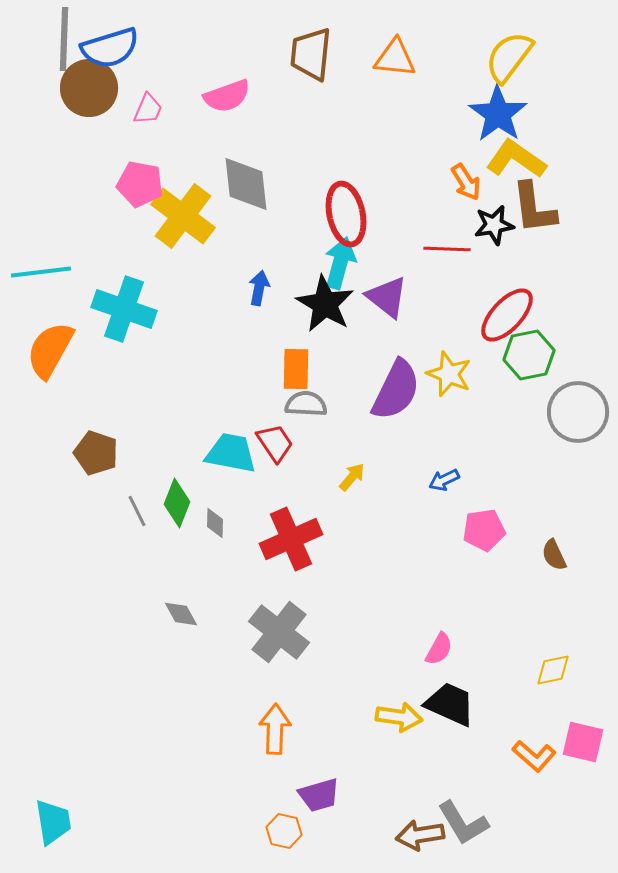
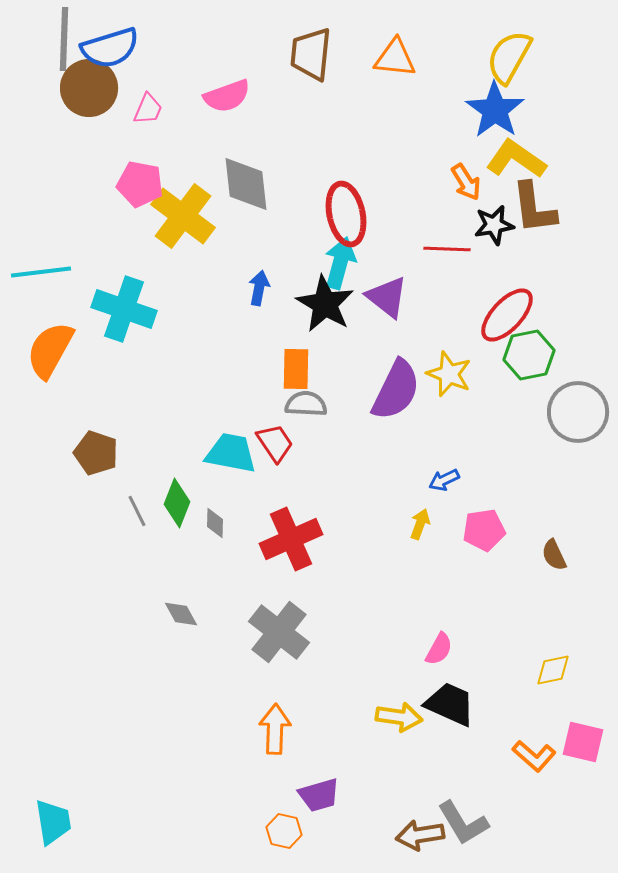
yellow semicircle at (509, 57): rotated 8 degrees counterclockwise
blue star at (498, 114): moved 3 px left, 4 px up
yellow arrow at (352, 477): moved 68 px right, 47 px down; rotated 20 degrees counterclockwise
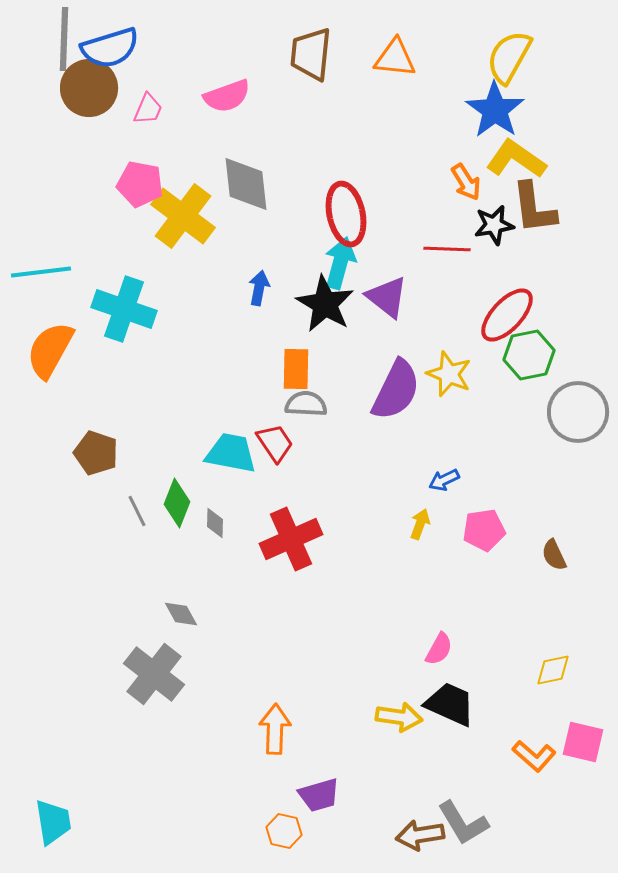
gray cross at (279, 632): moved 125 px left, 42 px down
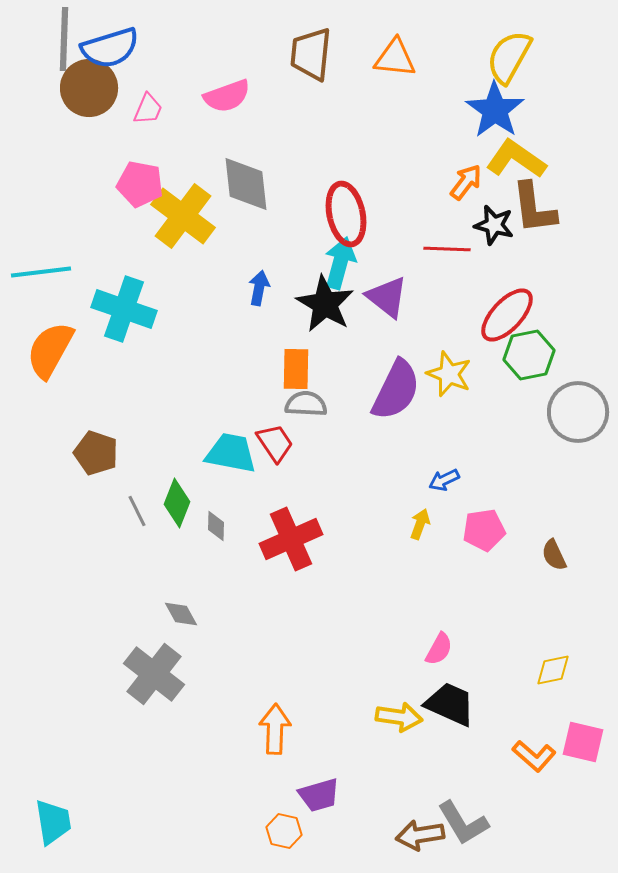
orange arrow at (466, 182): rotated 111 degrees counterclockwise
black star at (494, 225): rotated 24 degrees clockwise
gray diamond at (215, 523): moved 1 px right, 3 px down
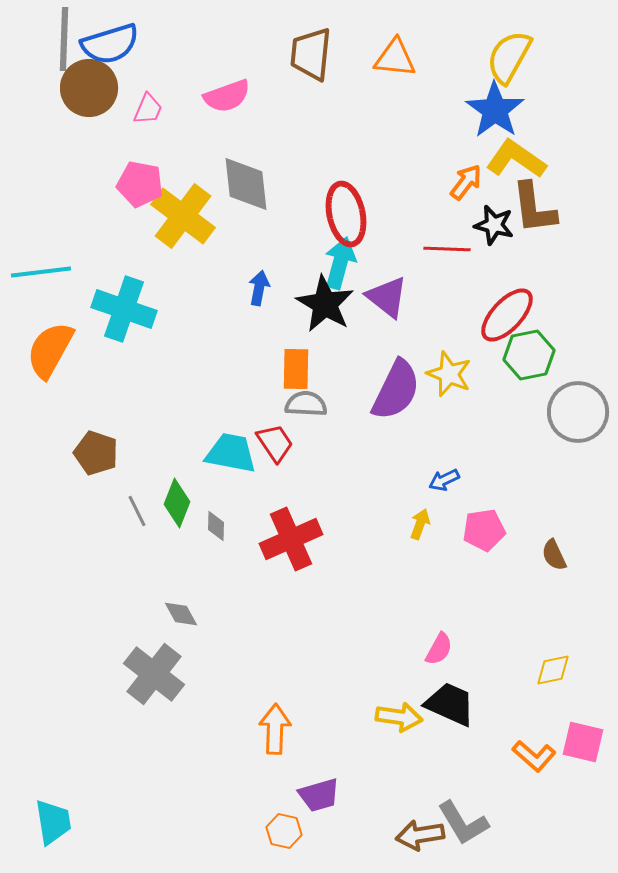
blue semicircle at (110, 48): moved 4 px up
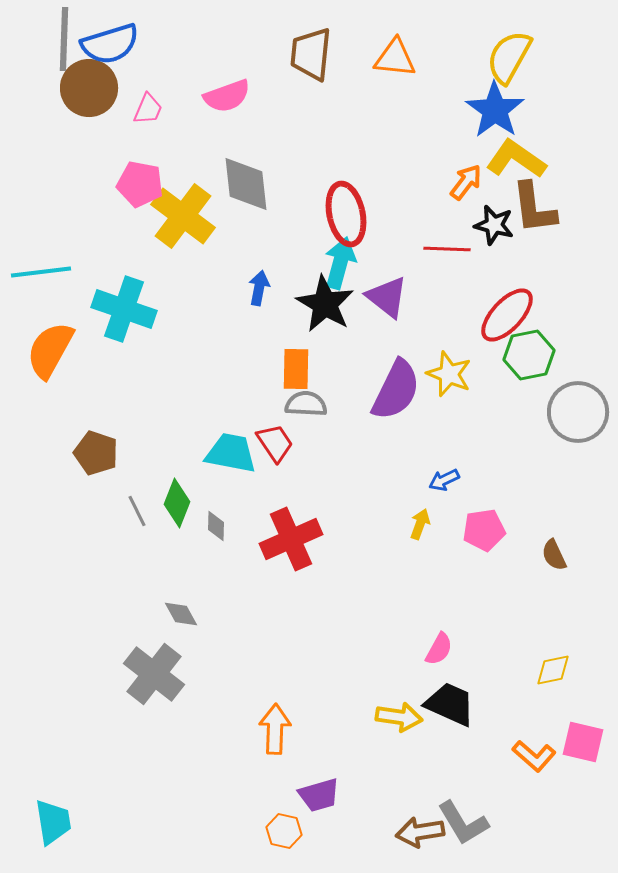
brown arrow at (420, 835): moved 3 px up
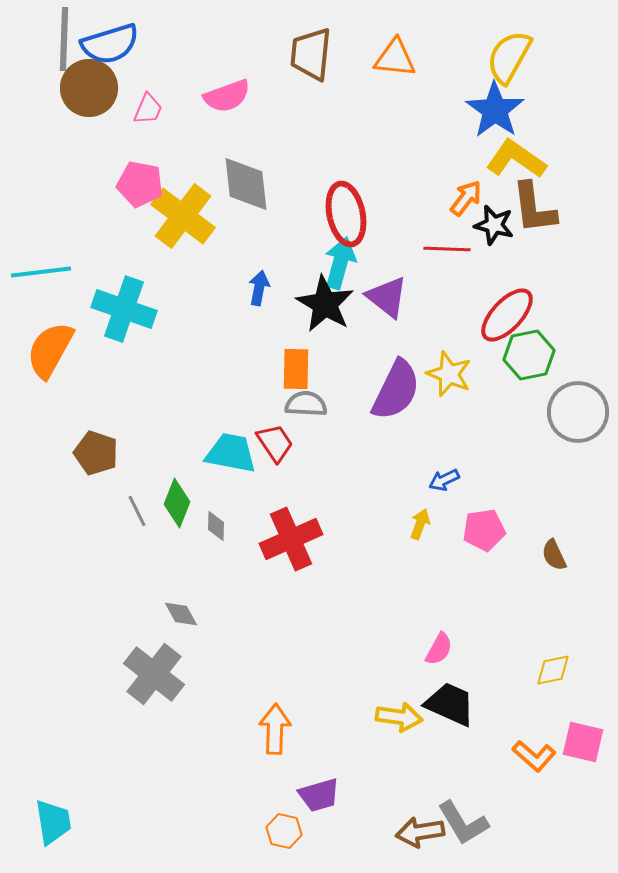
orange arrow at (466, 182): moved 16 px down
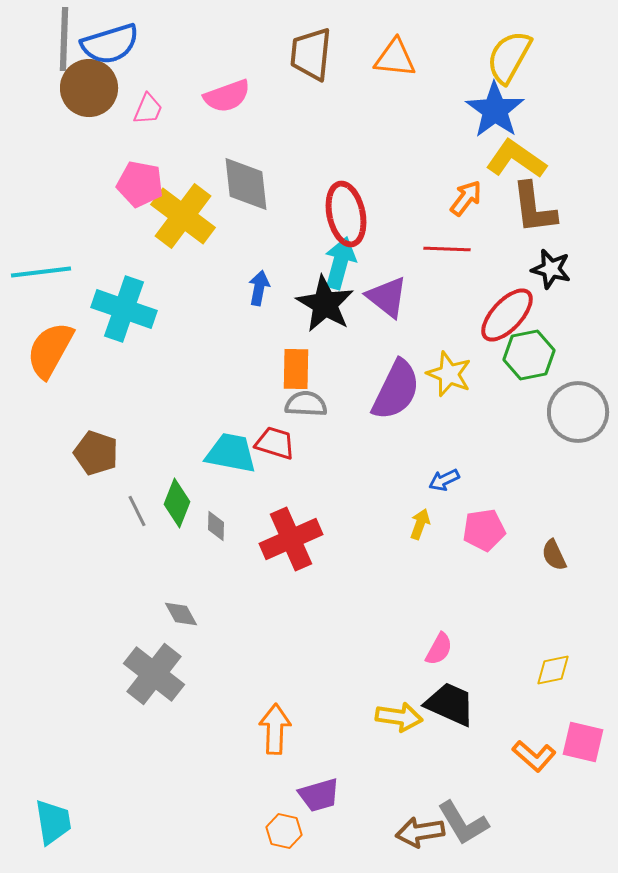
black star at (494, 225): moved 57 px right, 44 px down
red trapezoid at (275, 443): rotated 39 degrees counterclockwise
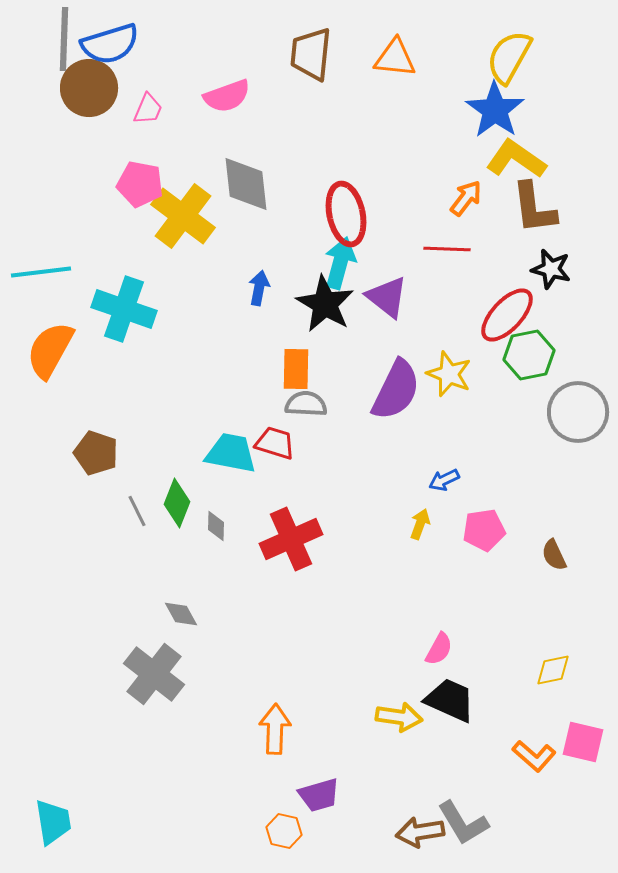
black trapezoid at (450, 704): moved 4 px up
